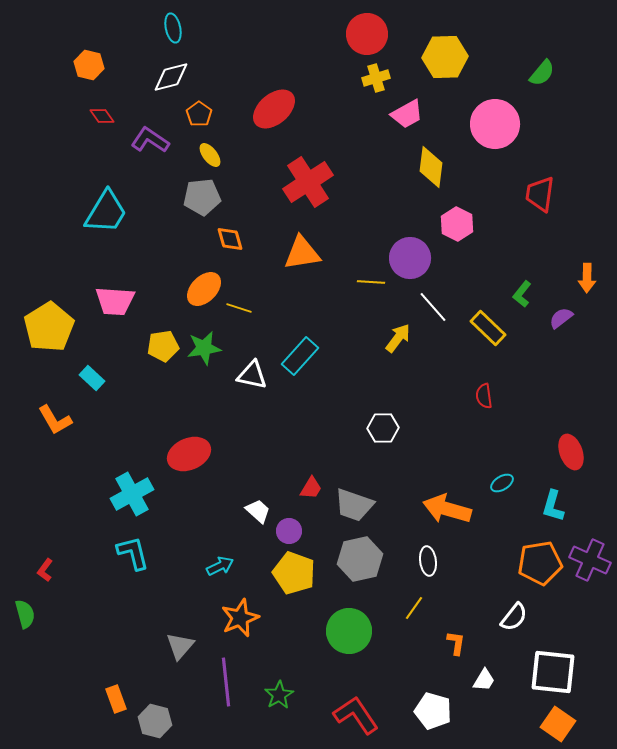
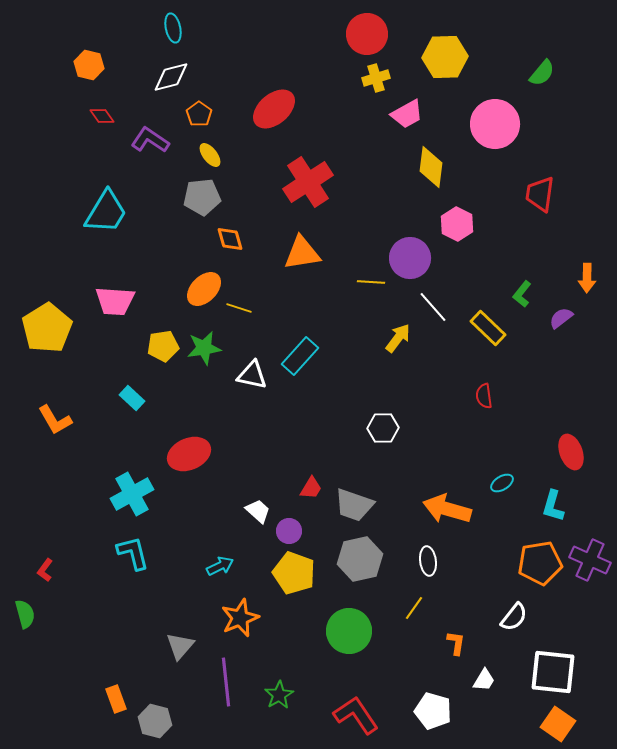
yellow pentagon at (49, 327): moved 2 px left, 1 px down
cyan rectangle at (92, 378): moved 40 px right, 20 px down
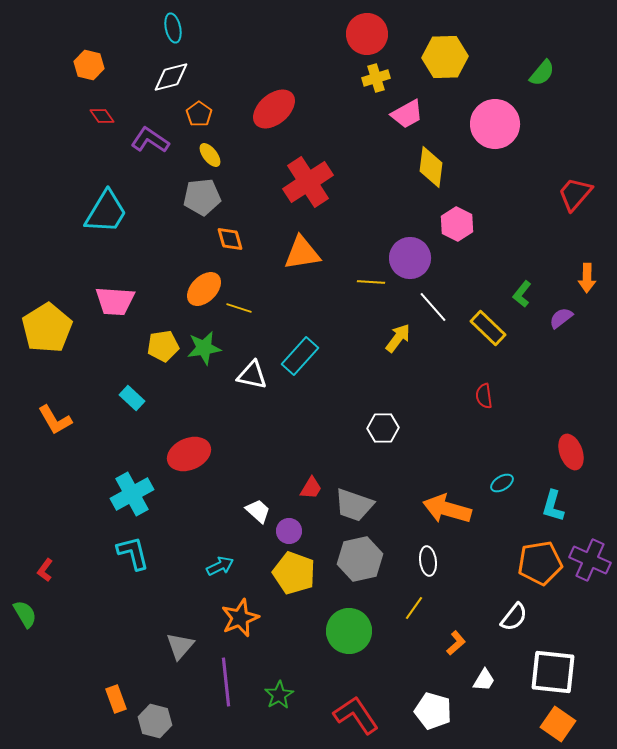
red trapezoid at (540, 194): moved 35 px right; rotated 33 degrees clockwise
green semicircle at (25, 614): rotated 16 degrees counterclockwise
orange L-shape at (456, 643): rotated 40 degrees clockwise
